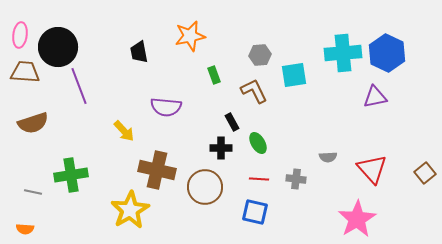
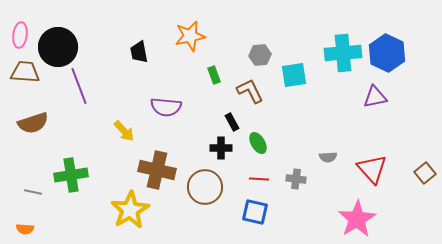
brown L-shape: moved 4 px left
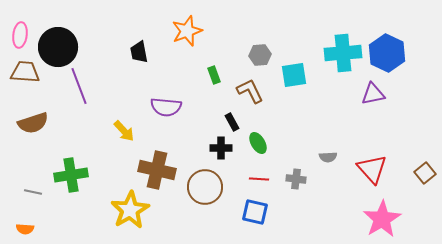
orange star: moved 3 px left, 5 px up; rotated 8 degrees counterclockwise
purple triangle: moved 2 px left, 3 px up
pink star: moved 25 px right
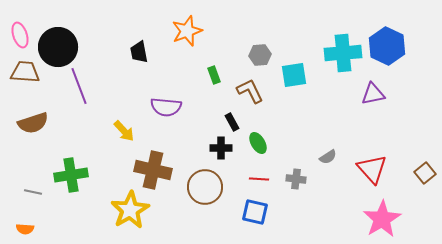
pink ellipse: rotated 25 degrees counterclockwise
blue hexagon: moved 7 px up
gray semicircle: rotated 30 degrees counterclockwise
brown cross: moved 4 px left
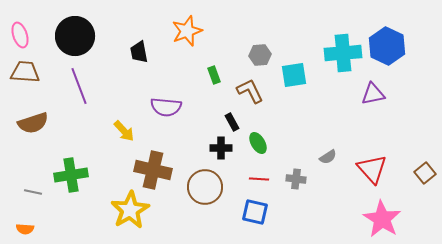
black circle: moved 17 px right, 11 px up
pink star: rotated 9 degrees counterclockwise
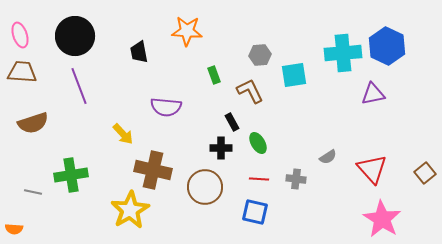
orange star: rotated 24 degrees clockwise
brown trapezoid: moved 3 px left
yellow arrow: moved 1 px left, 3 px down
orange semicircle: moved 11 px left
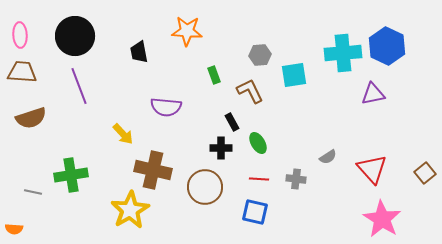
pink ellipse: rotated 15 degrees clockwise
brown semicircle: moved 2 px left, 5 px up
